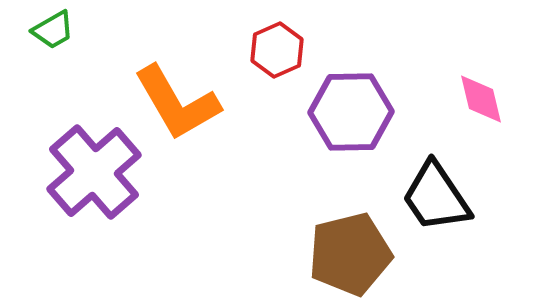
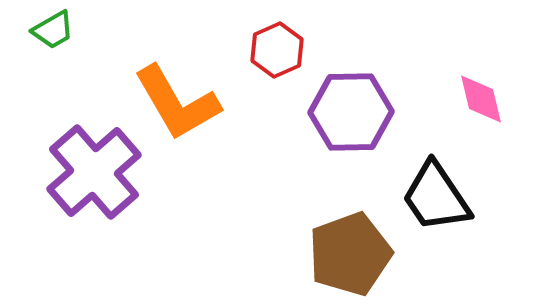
brown pentagon: rotated 6 degrees counterclockwise
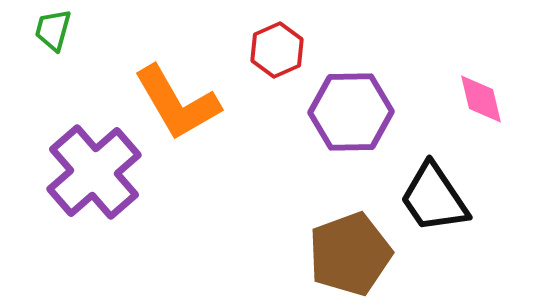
green trapezoid: rotated 135 degrees clockwise
black trapezoid: moved 2 px left, 1 px down
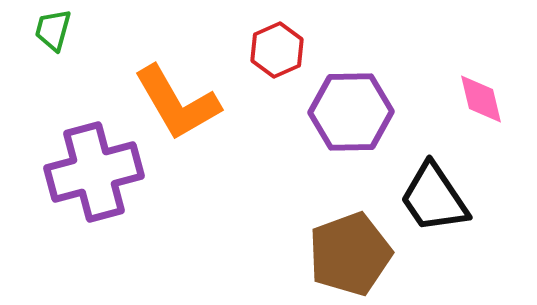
purple cross: rotated 26 degrees clockwise
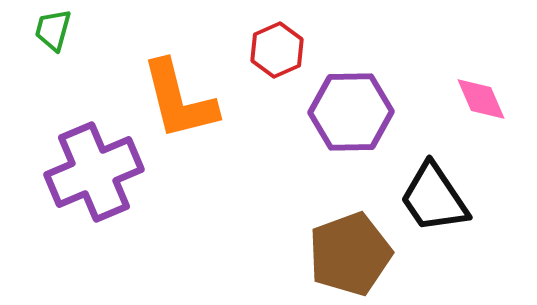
pink diamond: rotated 10 degrees counterclockwise
orange L-shape: moved 2 px right, 3 px up; rotated 16 degrees clockwise
purple cross: rotated 8 degrees counterclockwise
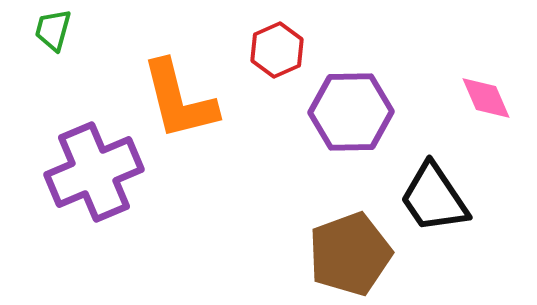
pink diamond: moved 5 px right, 1 px up
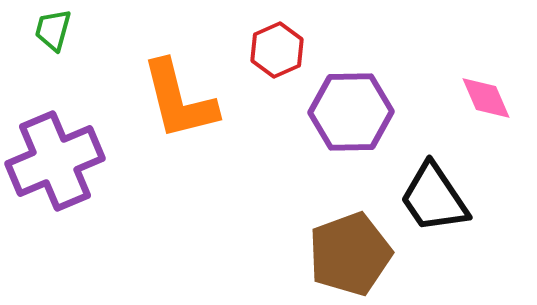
purple cross: moved 39 px left, 11 px up
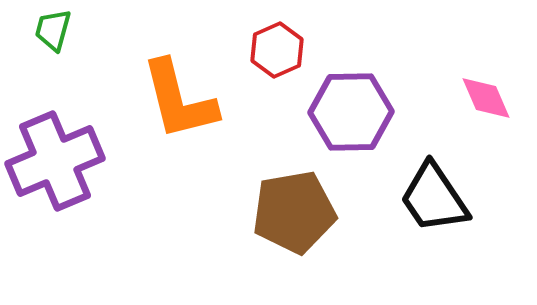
brown pentagon: moved 56 px left, 42 px up; rotated 10 degrees clockwise
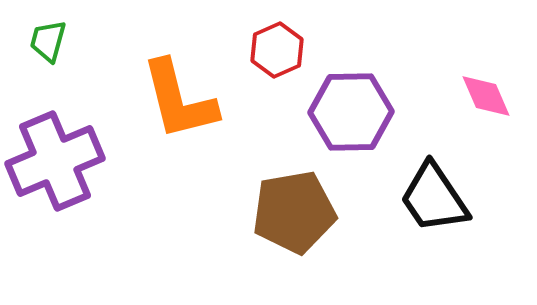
green trapezoid: moved 5 px left, 11 px down
pink diamond: moved 2 px up
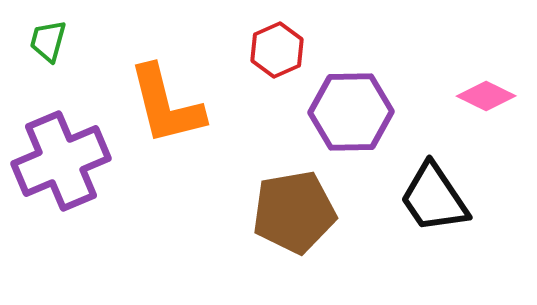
pink diamond: rotated 40 degrees counterclockwise
orange L-shape: moved 13 px left, 5 px down
purple cross: moved 6 px right
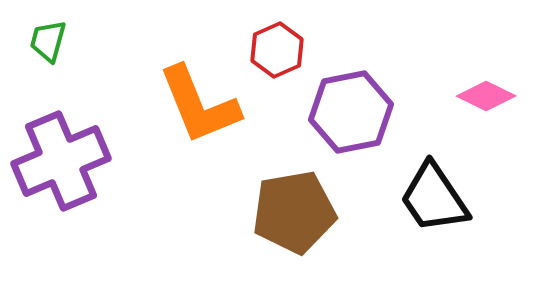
orange L-shape: moved 33 px right; rotated 8 degrees counterclockwise
purple hexagon: rotated 10 degrees counterclockwise
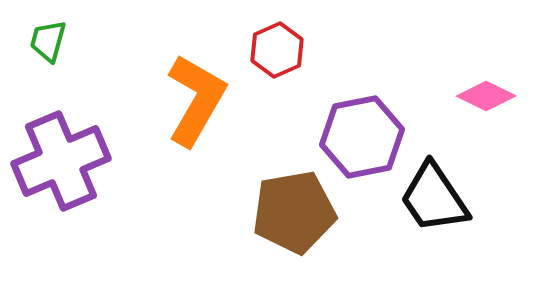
orange L-shape: moved 3 px left, 5 px up; rotated 128 degrees counterclockwise
purple hexagon: moved 11 px right, 25 px down
